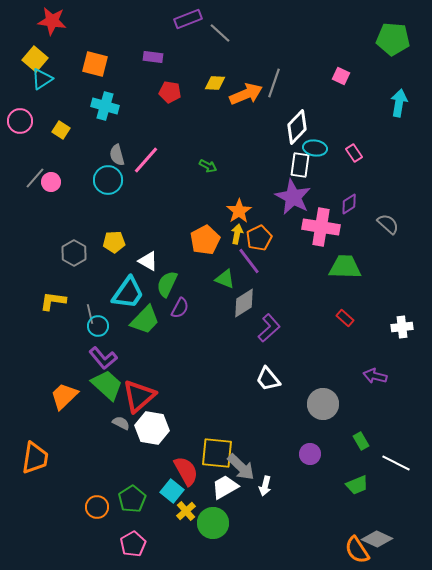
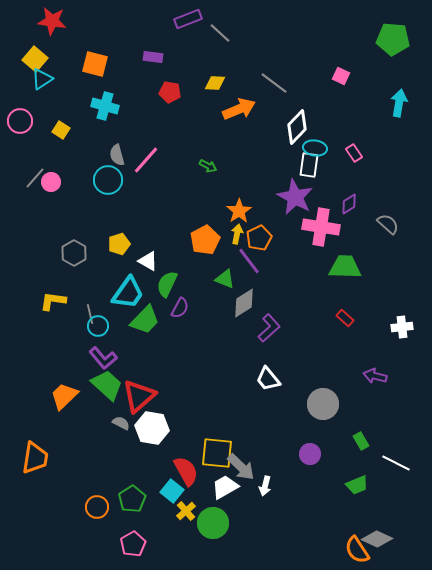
gray line at (274, 83): rotated 72 degrees counterclockwise
orange arrow at (246, 94): moved 7 px left, 15 px down
white rectangle at (300, 165): moved 9 px right
purple star at (293, 197): moved 2 px right
yellow pentagon at (114, 242): moved 5 px right, 2 px down; rotated 15 degrees counterclockwise
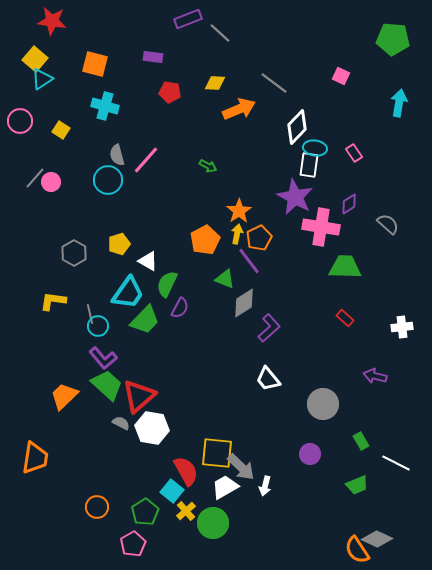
green pentagon at (132, 499): moved 13 px right, 13 px down
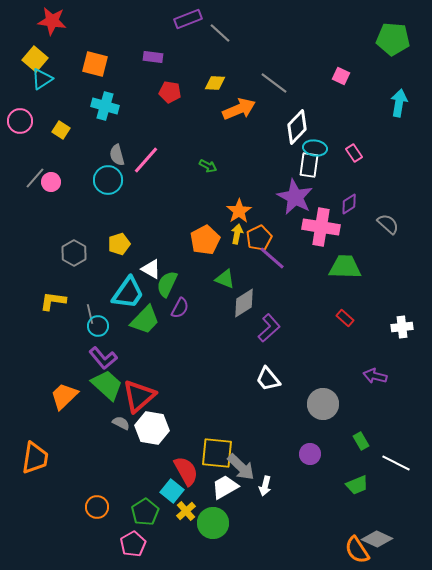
white triangle at (148, 261): moved 3 px right, 8 px down
purple line at (249, 261): moved 23 px right, 3 px up; rotated 12 degrees counterclockwise
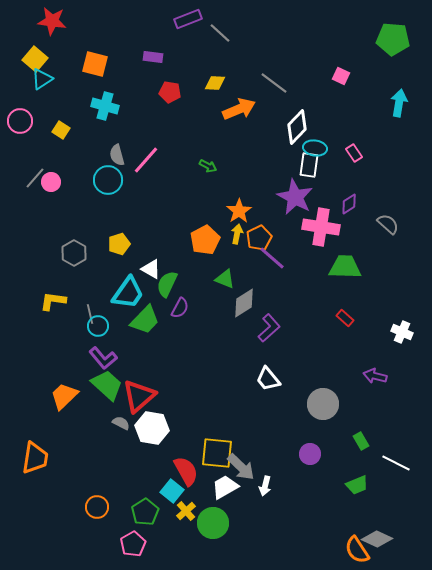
white cross at (402, 327): moved 5 px down; rotated 30 degrees clockwise
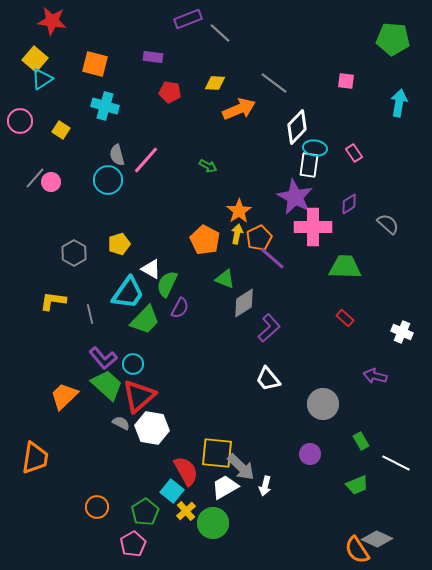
pink square at (341, 76): moved 5 px right, 5 px down; rotated 18 degrees counterclockwise
pink cross at (321, 227): moved 8 px left; rotated 9 degrees counterclockwise
orange pentagon at (205, 240): rotated 16 degrees counterclockwise
cyan circle at (98, 326): moved 35 px right, 38 px down
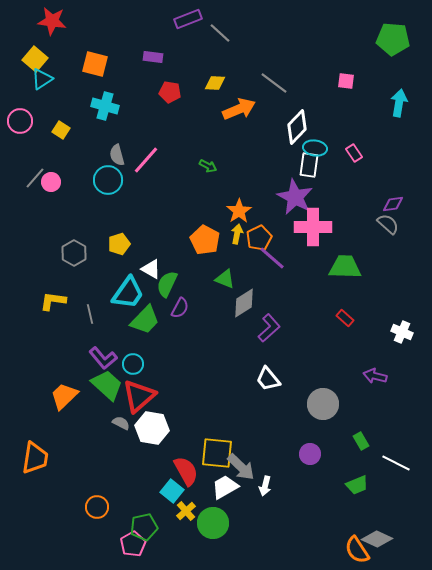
purple diamond at (349, 204): moved 44 px right; rotated 25 degrees clockwise
green pentagon at (145, 512): moved 1 px left, 15 px down; rotated 20 degrees clockwise
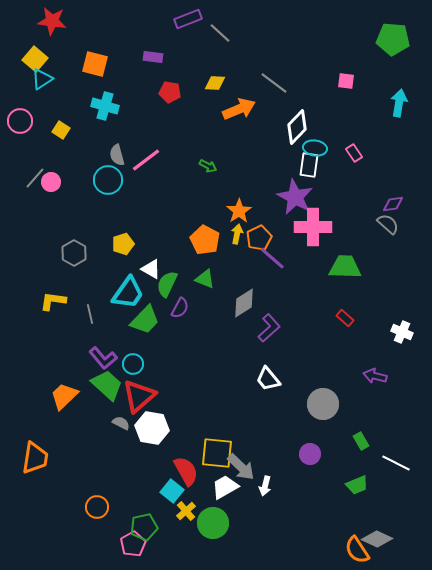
pink line at (146, 160): rotated 12 degrees clockwise
yellow pentagon at (119, 244): moved 4 px right
green triangle at (225, 279): moved 20 px left
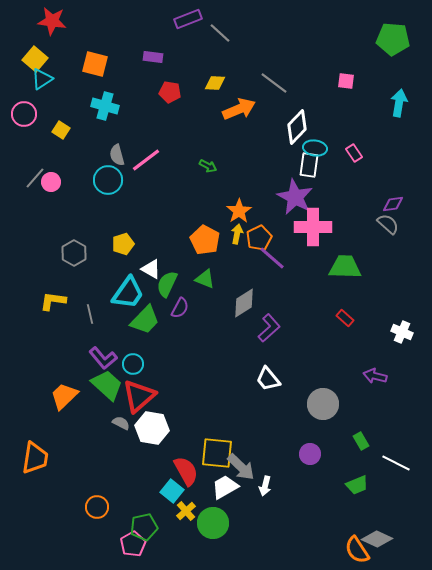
pink circle at (20, 121): moved 4 px right, 7 px up
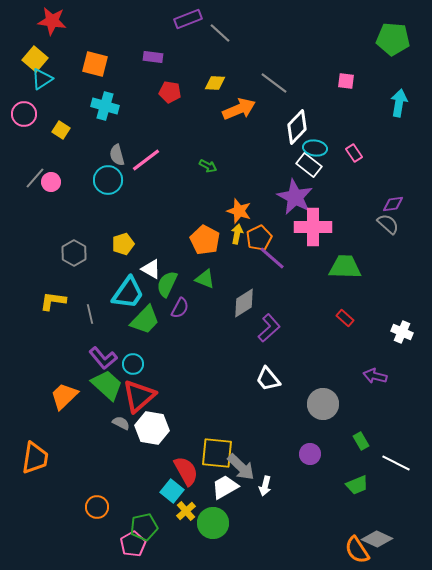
white rectangle at (309, 165): rotated 60 degrees counterclockwise
orange star at (239, 211): rotated 20 degrees counterclockwise
